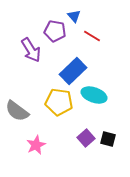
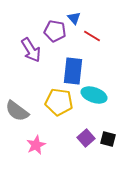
blue triangle: moved 2 px down
blue rectangle: rotated 40 degrees counterclockwise
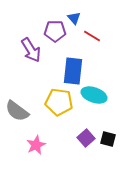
purple pentagon: rotated 10 degrees counterclockwise
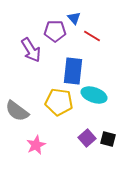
purple square: moved 1 px right
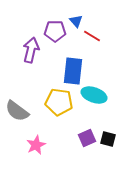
blue triangle: moved 2 px right, 3 px down
purple arrow: rotated 135 degrees counterclockwise
purple square: rotated 18 degrees clockwise
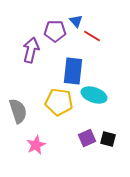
gray semicircle: moved 1 px right; rotated 145 degrees counterclockwise
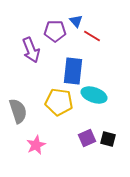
purple arrow: rotated 145 degrees clockwise
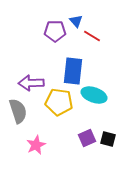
purple arrow: moved 33 px down; rotated 110 degrees clockwise
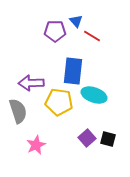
purple square: rotated 18 degrees counterclockwise
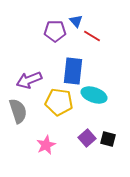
purple arrow: moved 2 px left, 3 px up; rotated 20 degrees counterclockwise
pink star: moved 10 px right
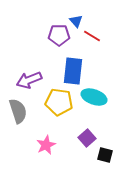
purple pentagon: moved 4 px right, 4 px down
cyan ellipse: moved 2 px down
black square: moved 3 px left, 16 px down
